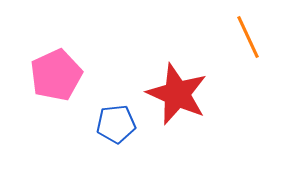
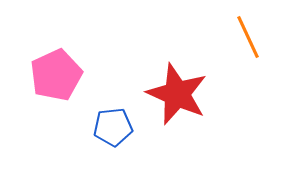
blue pentagon: moved 3 px left, 3 px down
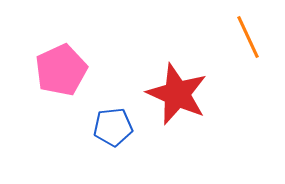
pink pentagon: moved 5 px right, 5 px up
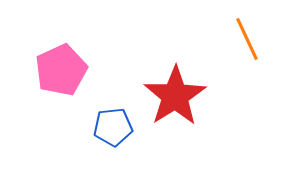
orange line: moved 1 px left, 2 px down
red star: moved 2 px left, 2 px down; rotated 16 degrees clockwise
